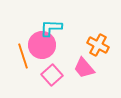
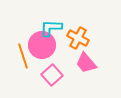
orange cross: moved 20 px left, 7 px up
pink trapezoid: moved 2 px right, 5 px up
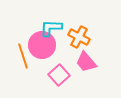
orange cross: moved 1 px right, 1 px up
pink trapezoid: moved 1 px up
pink square: moved 7 px right
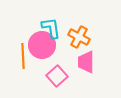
cyan L-shape: rotated 80 degrees clockwise
orange line: rotated 15 degrees clockwise
pink trapezoid: rotated 40 degrees clockwise
pink square: moved 2 px left, 1 px down
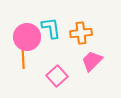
orange cross: moved 2 px right, 4 px up; rotated 35 degrees counterclockwise
pink circle: moved 15 px left, 8 px up
pink trapezoid: moved 6 px right, 1 px up; rotated 45 degrees clockwise
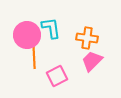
orange cross: moved 6 px right, 5 px down; rotated 15 degrees clockwise
pink circle: moved 2 px up
orange line: moved 11 px right
pink square: rotated 15 degrees clockwise
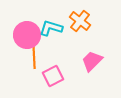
cyan L-shape: rotated 65 degrees counterclockwise
orange cross: moved 7 px left, 17 px up; rotated 30 degrees clockwise
pink square: moved 4 px left
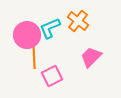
orange cross: moved 2 px left
cyan L-shape: moved 1 px left; rotated 40 degrees counterclockwise
pink trapezoid: moved 1 px left, 4 px up
pink square: moved 1 px left
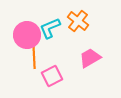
pink trapezoid: moved 1 px left, 1 px down; rotated 15 degrees clockwise
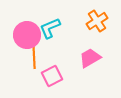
orange cross: moved 19 px right; rotated 20 degrees clockwise
